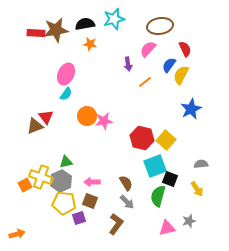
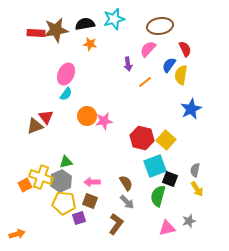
yellow semicircle: rotated 18 degrees counterclockwise
gray semicircle: moved 6 px left, 6 px down; rotated 72 degrees counterclockwise
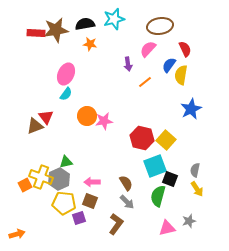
gray hexagon: moved 2 px left, 2 px up
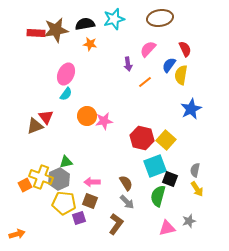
brown ellipse: moved 8 px up
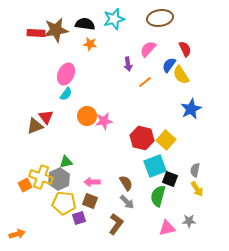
black semicircle: rotated 18 degrees clockwise
yellow semicircle: rotated 42 degrees counterclockwise
gray star: rotated 16 degrees clockwise
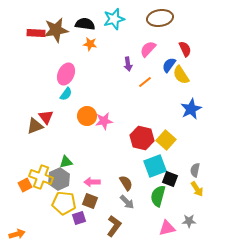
brown L-shape: moved 2 px left, 2 px down
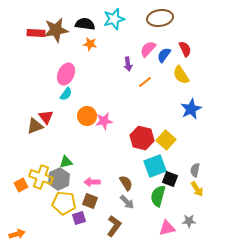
blue semicircle: moved 5 px left, 10 px up
orange square: moved 4 px left
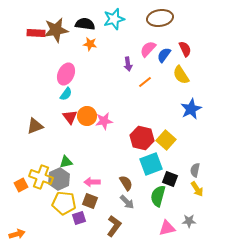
red triangle: moved 24 px right
cyan square: moved 4 px left, 2 px up
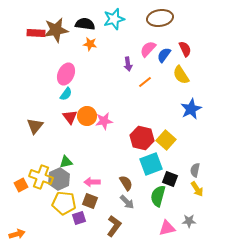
brown triangle: rotated 30 degrees counterclockwise
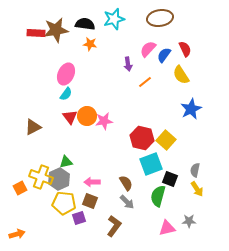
brown triangle: moved 2 px left, 1 px down; rotated 24 degrees clockwise
orange square: moved 1 px left, 3 px down
